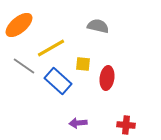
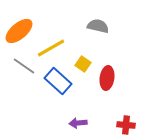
orange ellipse: moved 6 px down
yellow square: rotated 28 degrees clockwise
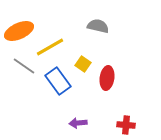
orange ellipse: rotated 16 degrees clockwise
yellow line: moved 1 px left, 1 px up
blue rectangle: rotated 12 degrees clockwise
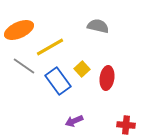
orange ellipse: moved 1 px up
yellow square: moved 1 px left, 5 px down; rotated 14 degrees clockwise
purple arrow: moved 4 px left, 2 px up; rotated 18 degrees counterclockwise
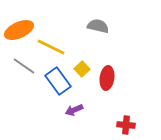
yellow line: moved 1 px right; rotated 56 degrees clockwise
purple arrow: moved 11 px up
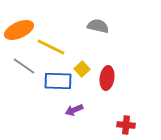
blue rectangle: rotated 52 degrees counterclockwise
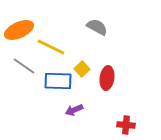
gray semicircle: moved 1 px left, 1 px down; rotated 15 degrees clockwise
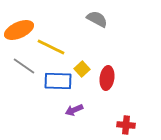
gray semicircle: moved 8 px up
